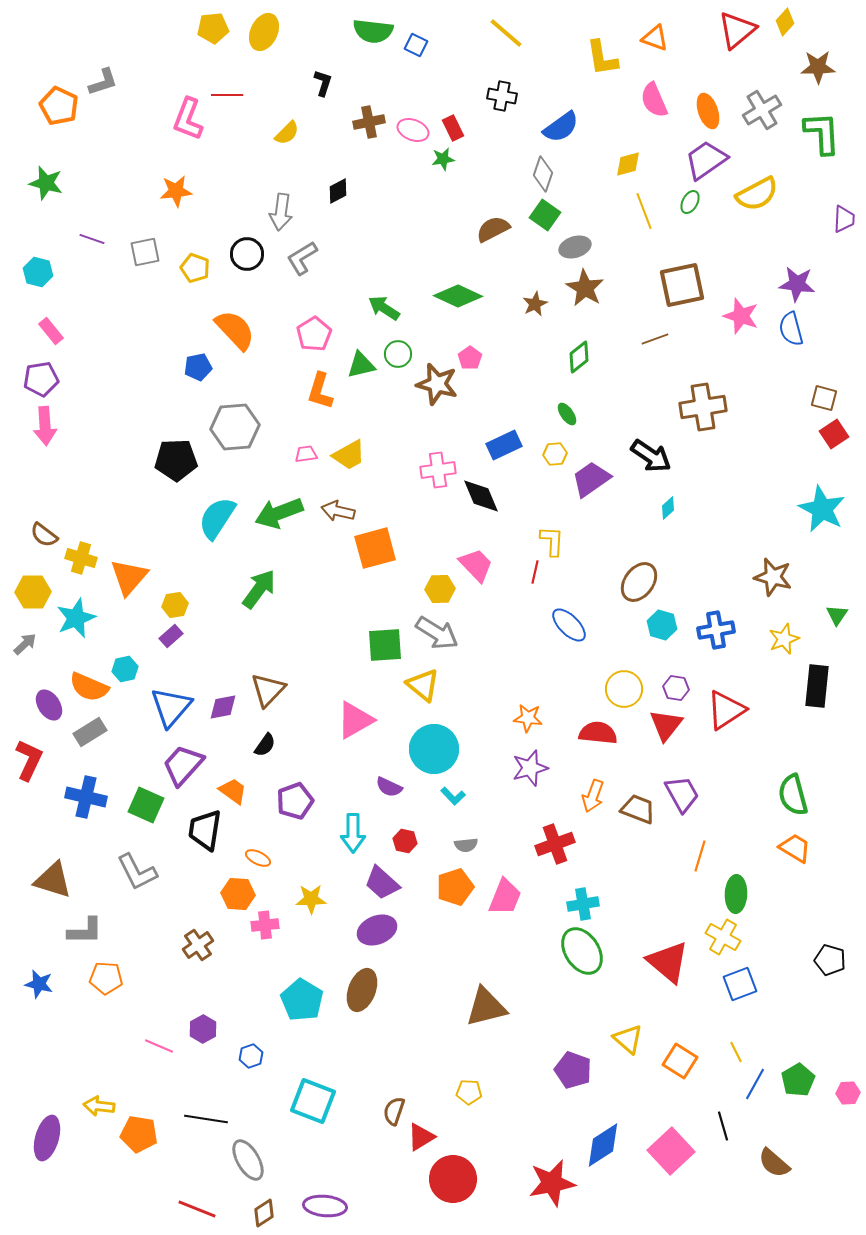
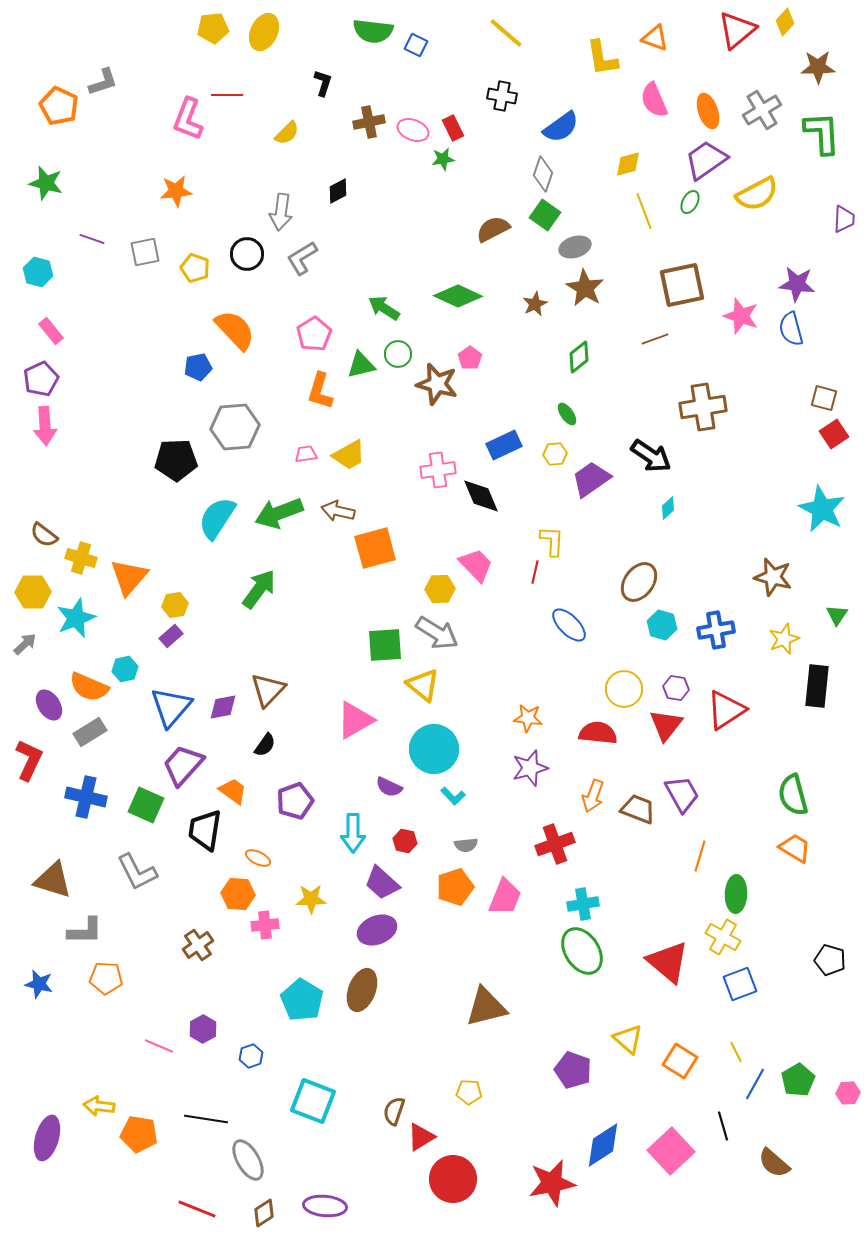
purple pentagon at (41, 379): rotated 16 degrees counterclockwise
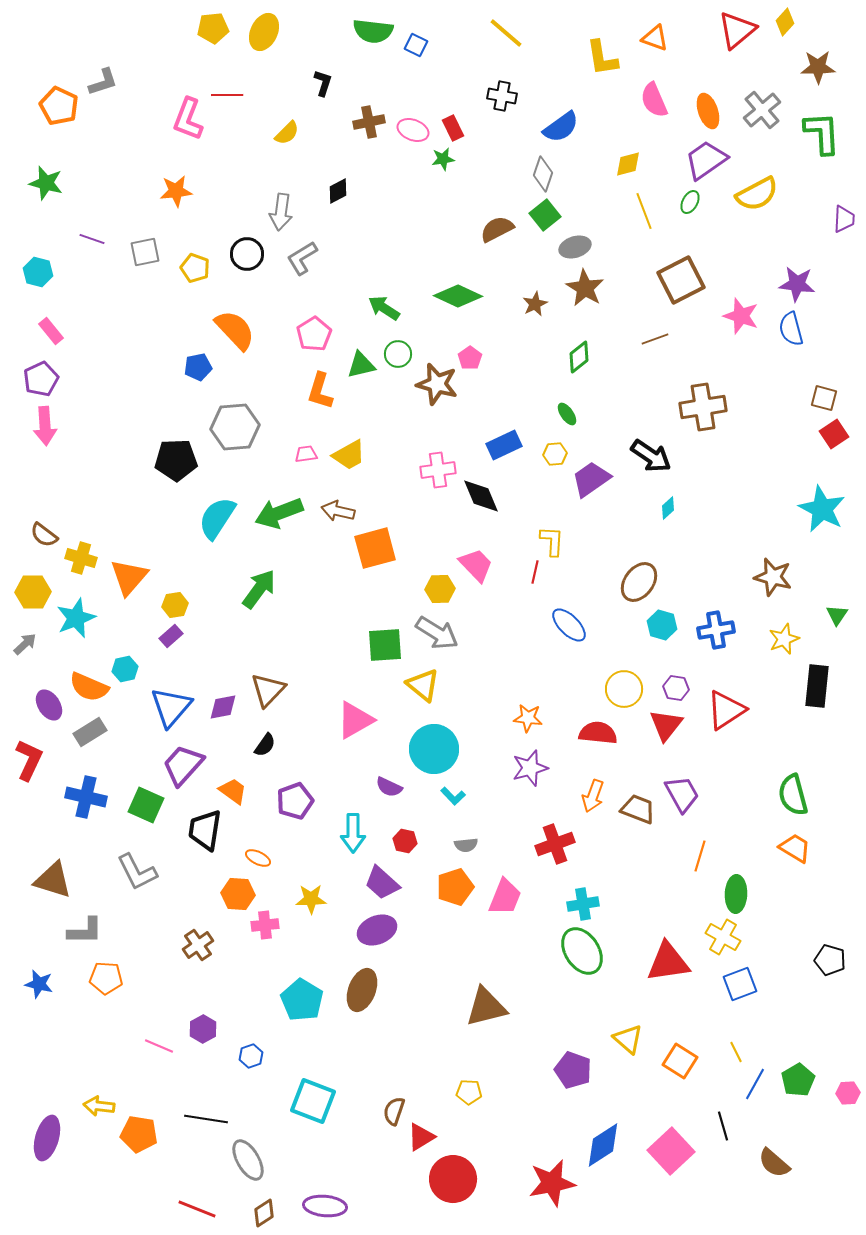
gray cross at (762, 110): rotated 9 degrees counterclockwise
green square at (545, 215): rotated 16 degrees clockwise
brown semicircle at (493, 229): moved 4 px right
brown square at (682, 285): moved 1 px left, 5 px up; rotated 15 degrees counterclockwise
red triangle at (668, 962): rotated 48 degrees counterclockwise
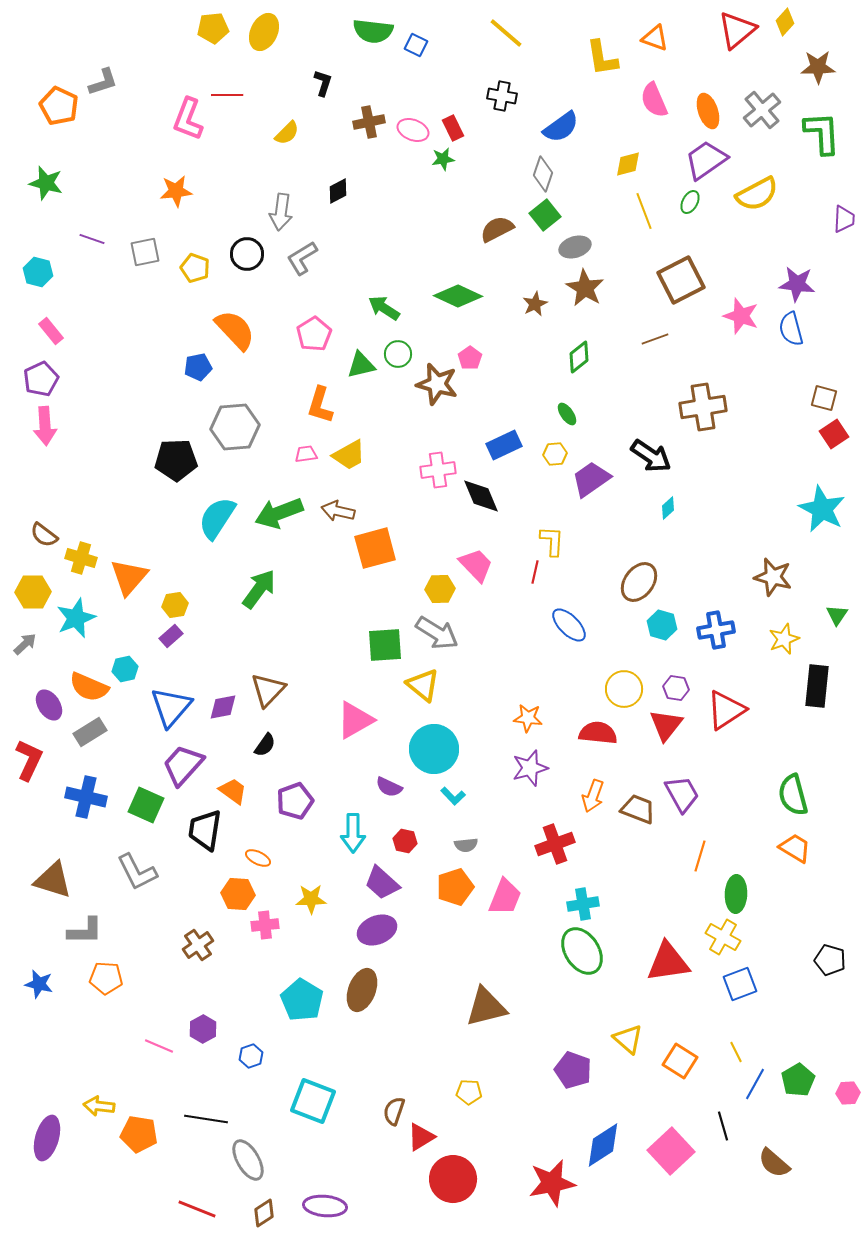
orange L-shape at (320, 391): moved 14 px down
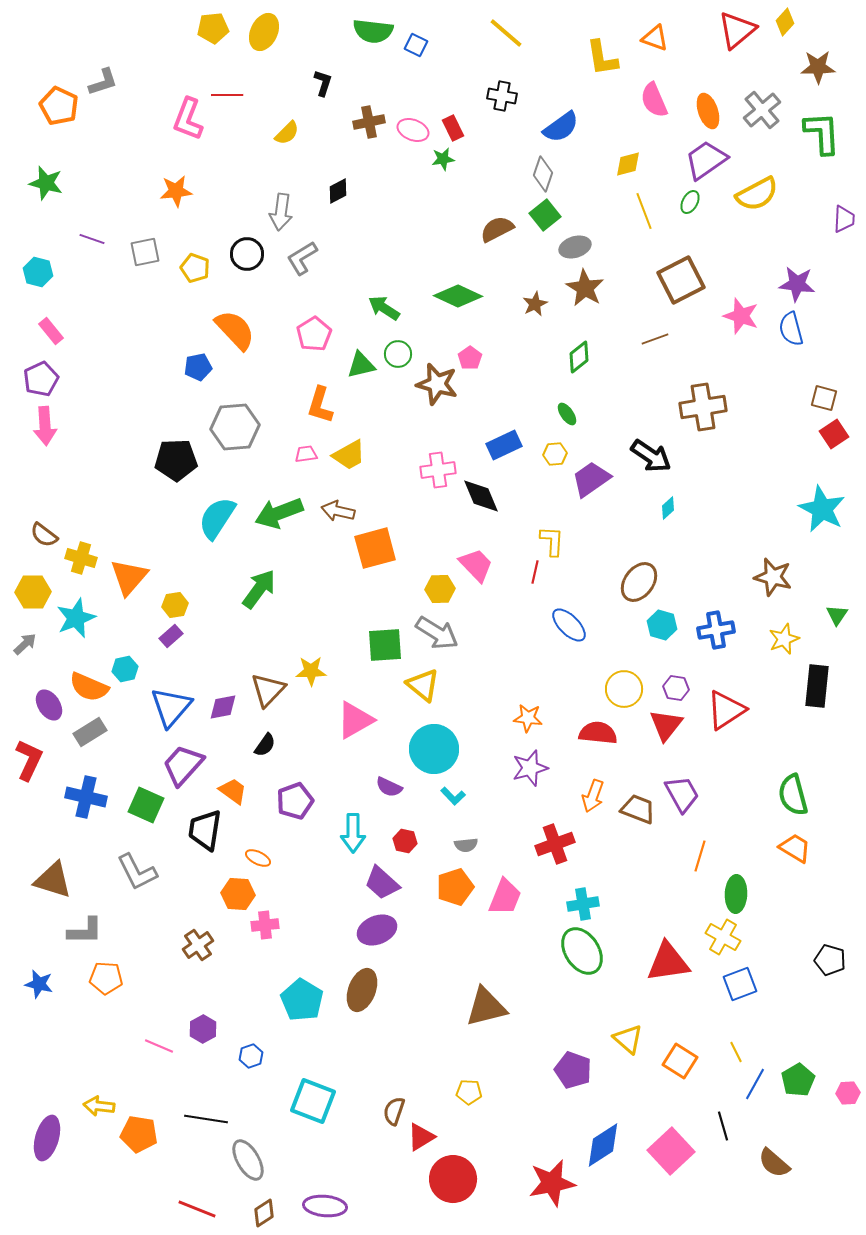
yellow star at (311, 899): moved 228 px up
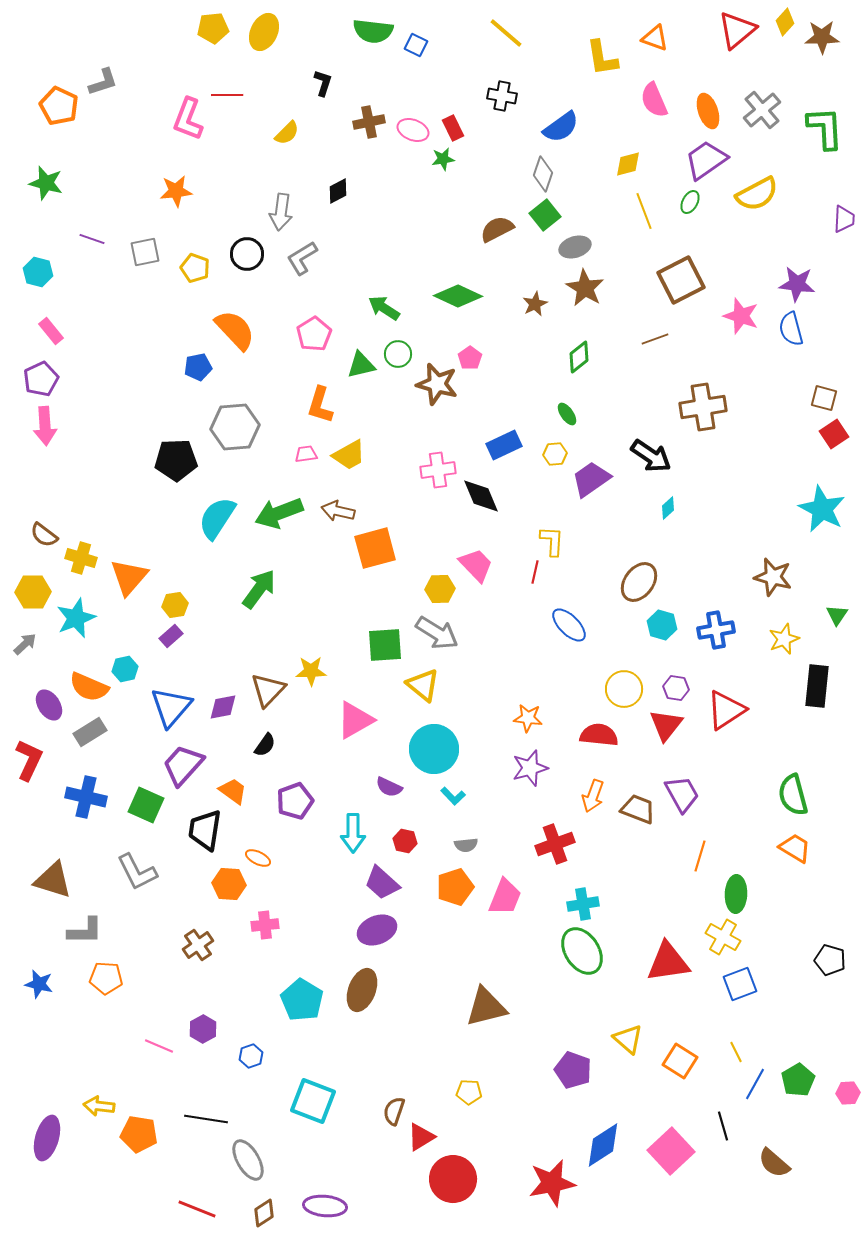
brown star at (818, 67): moved 4 px right, 30 px up
green L-shape at (822, 133): moved 3 px right, 5 px up
red semicircle at (598, 733): moved 1 px right, 2 px down
orange hexagon at (238, 894): moved 9 px left, 10 px up
